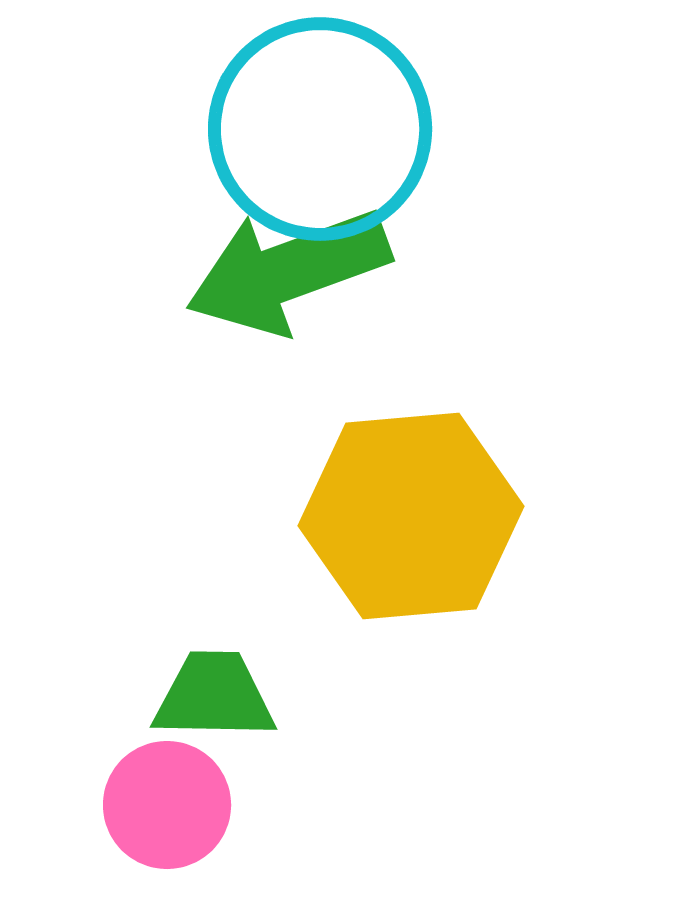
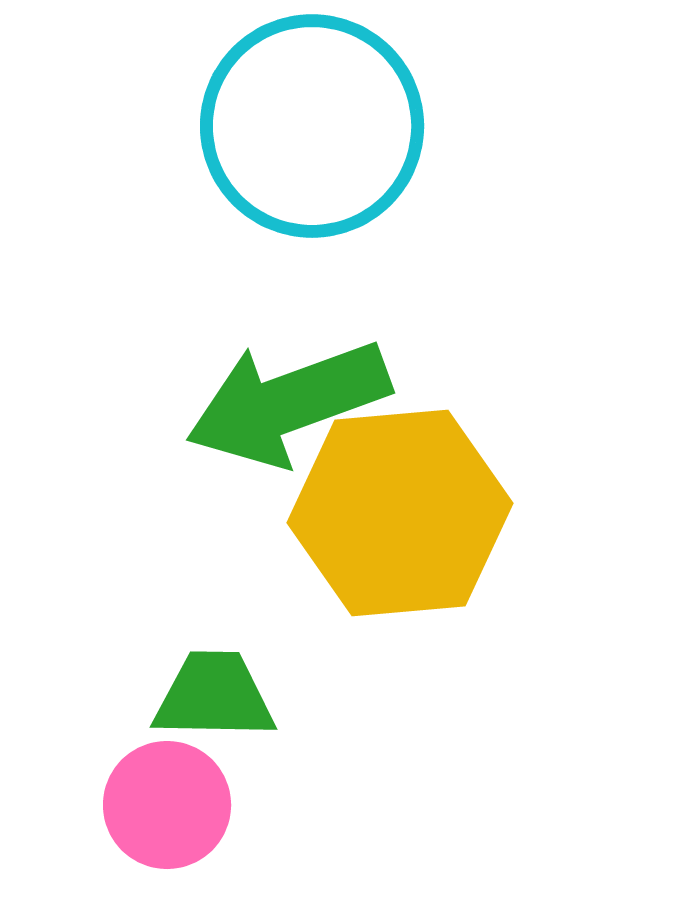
cyan circle: moved 8 px left, 3 px up
green arrow: moved 132 px down
yellow hexagon: moved 11 px left, 3 px up
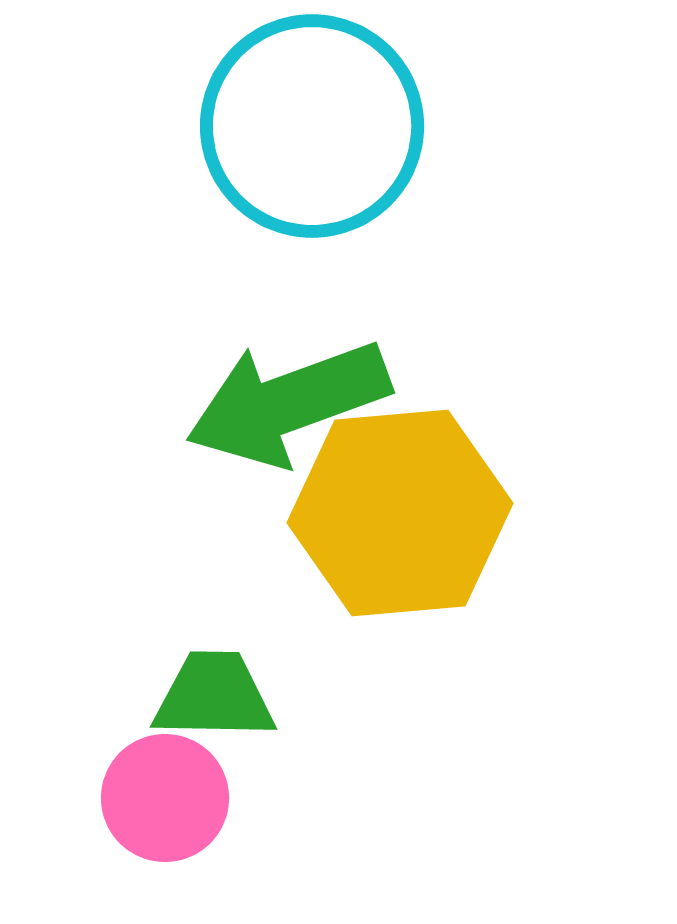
pink circle: moved 2 px left, 7 px up
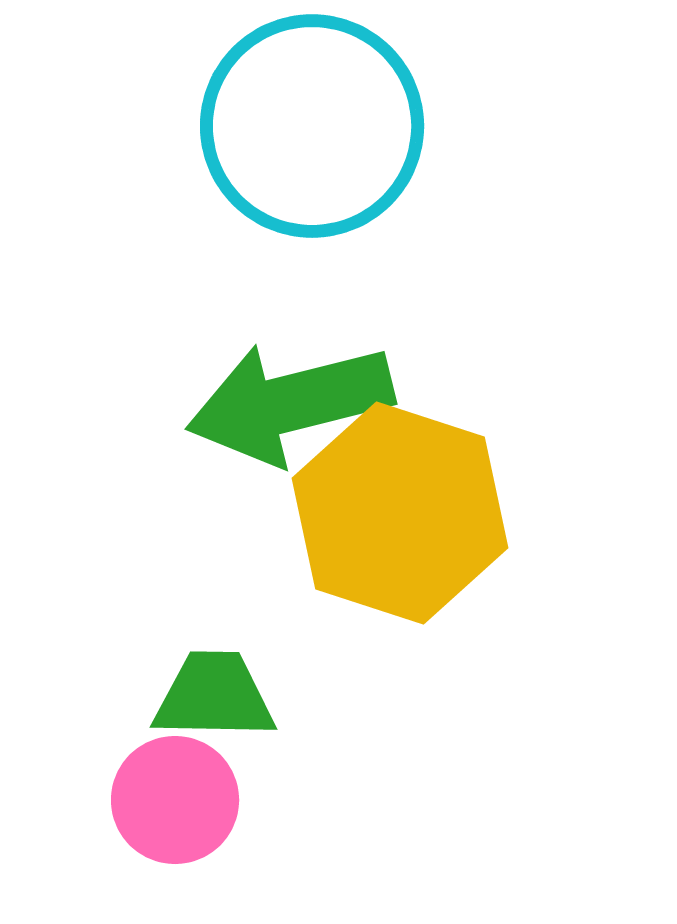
green arrow: moved 2 px right; rotated 6 degrees clockwise
yellow hexagon: rotated 23 degrees clockwise
pink circle: moved 10 px right, 2 px down
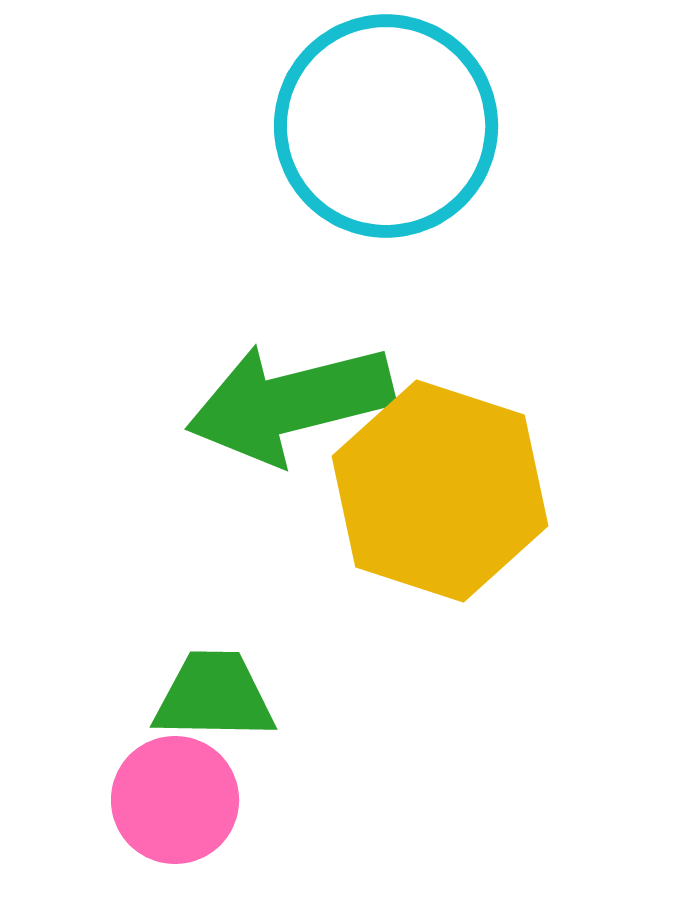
cyan circle: moved 74 px right
yellow hexagon: moved 40 px right, 22 px up
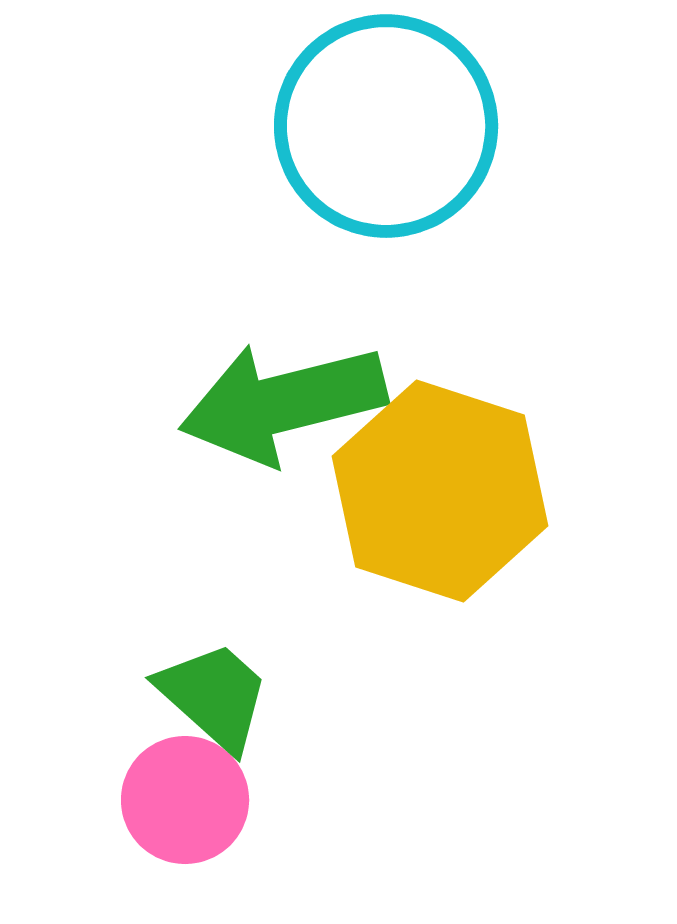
green arrow: moved 7 px left
green trapezoid: rotated 41 degrees clockwise
pink circle: moved 10 px right
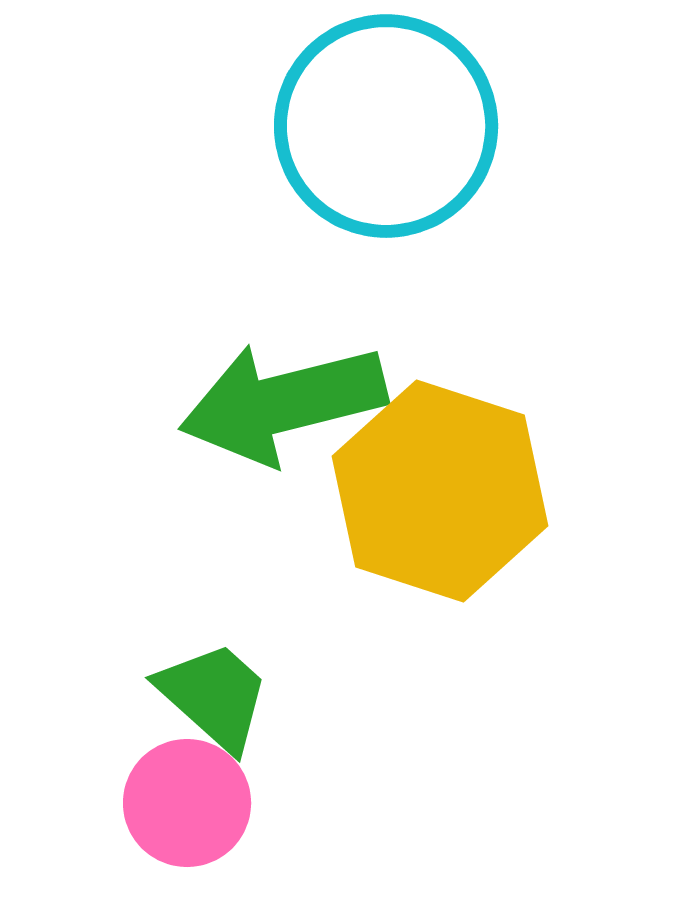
pink circle: moved 2 px right, 3 px down
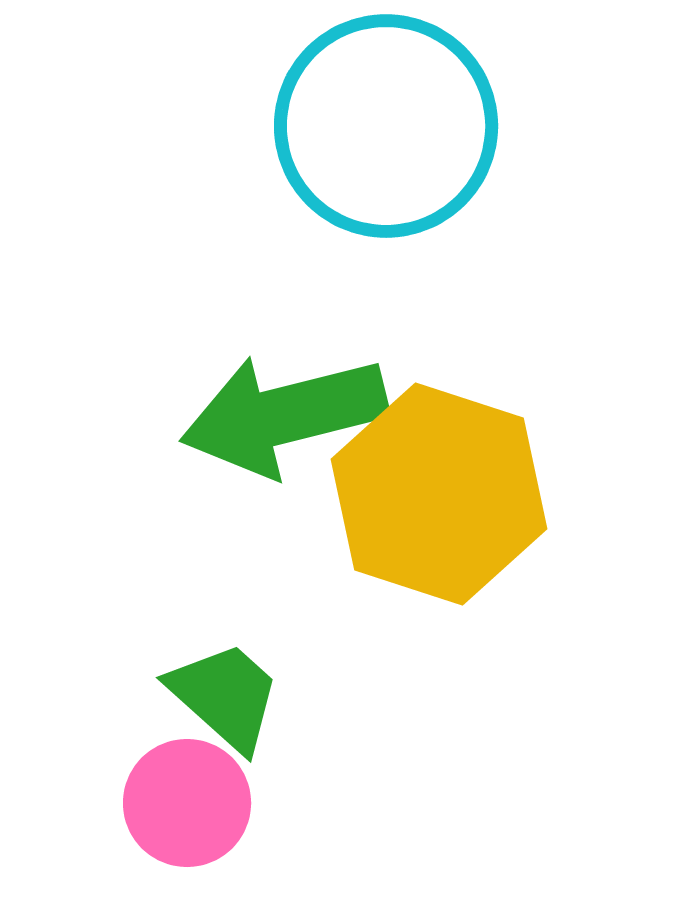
green arrow: moved 1 px right, 12 px down
yellow hexagon: moved 1 px left, 3 px down
green trapezoid: moved 11 px right
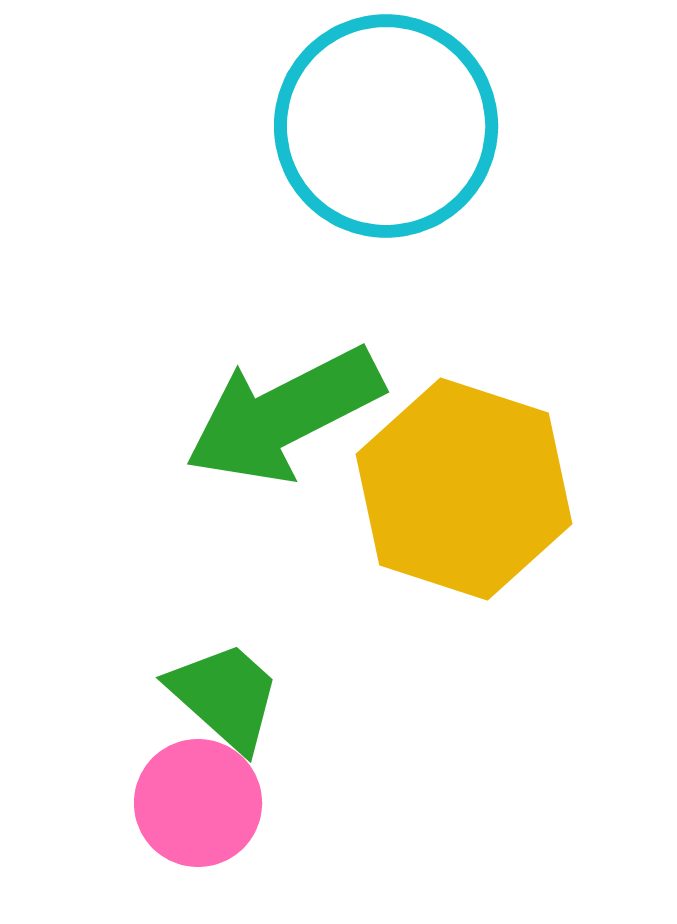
green arrow: rotated 13 degrees counterclockwise
yellow hexagon: moved 25 px right, 5 px up
pink circle: moved 11 px right
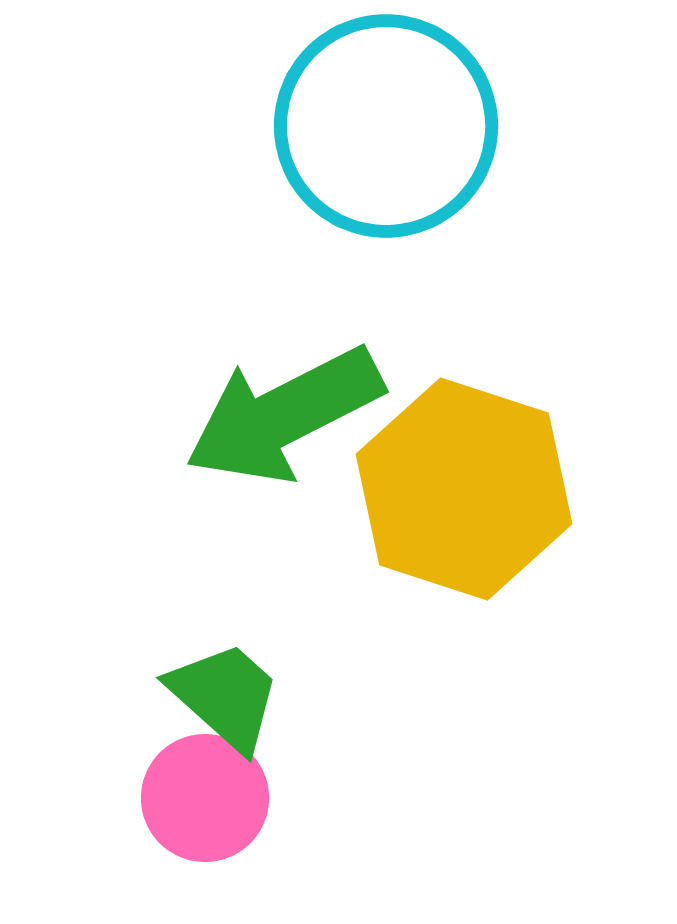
pink circle: moved 7 px right, 5 px up
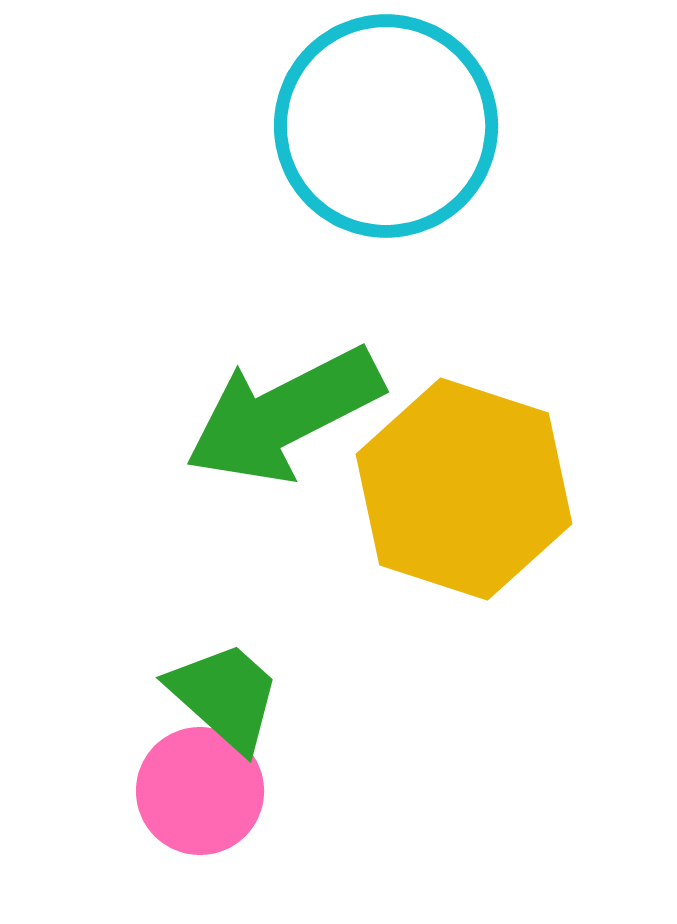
pink circle: moved 5 px left, 7 px up
